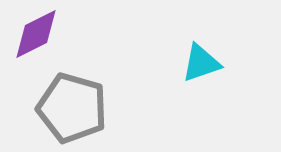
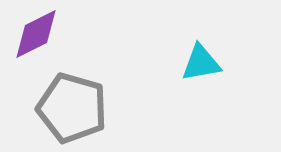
cyan triangle: rotated 9 degrees clockwise
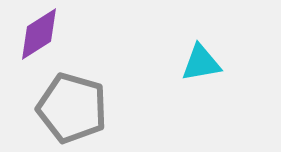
purple diamond: moved 3 px right; rotated 6 degrees counterclockwise
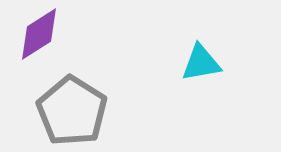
gray pentagon: moved 3 px down; rotated 16 degrees clockwise
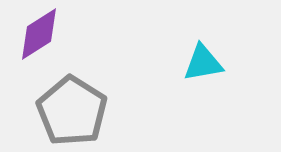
cyan triangle: moved 2 px right
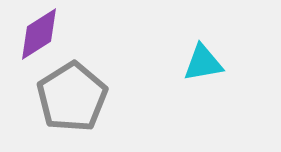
gray pentagon: moved 14 px up; rotated 8 degrees clockwise
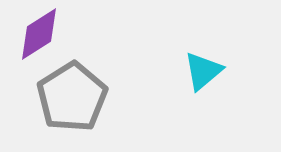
cyan triangle: moved 8 px down; rotated 30 degrees counterclockwise
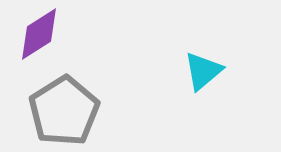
gray pentagon: moved 8 px left, 14 px down
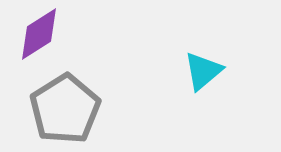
gray pentagon: moved 1 px right, 2 px up
